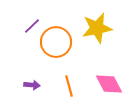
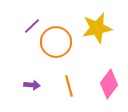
pink diamond: rotated 64 degrees clockwise
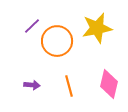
orange circle: moved 1 px right, 1 px up
pink diamond: rotated 24 degrees counterclockwise
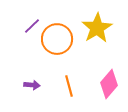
yellow star: rotated 20 degrees counterclockwise
orange circle: moved 2 px up
pink diamond: rotated 28 degrees clockwise
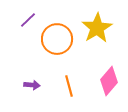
purple line: moved 4 px left, 6 px up
pink diamond: moved 3 px up
